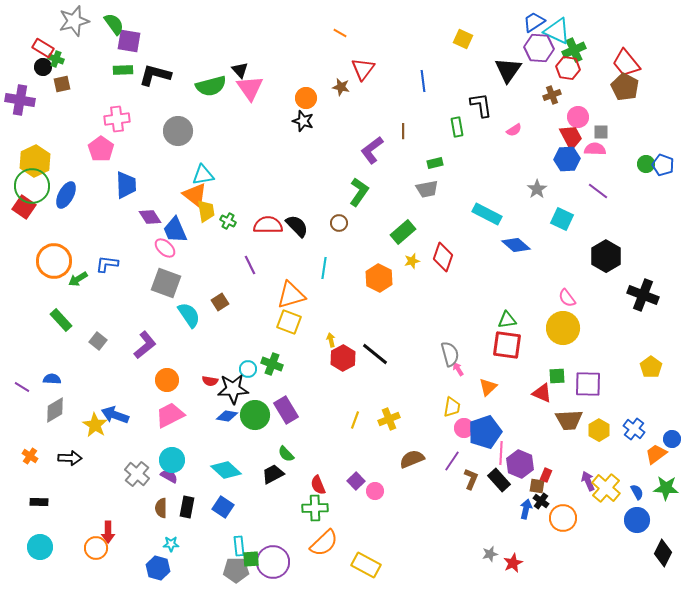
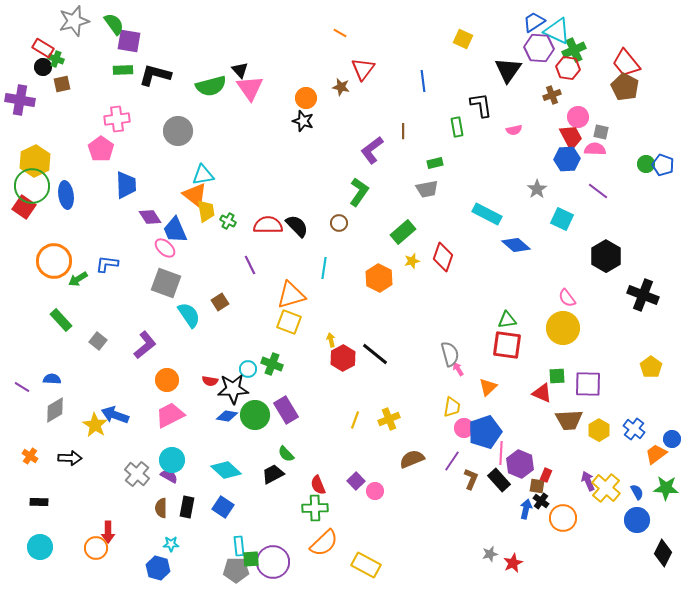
pink semicircle at (514, 130): rotated 21 degrees clockwise
gray square at (601, 132): rotated 14 degrees clockwise
blue ellipse at (66, 195): rotated 36 degrees counterclockwise
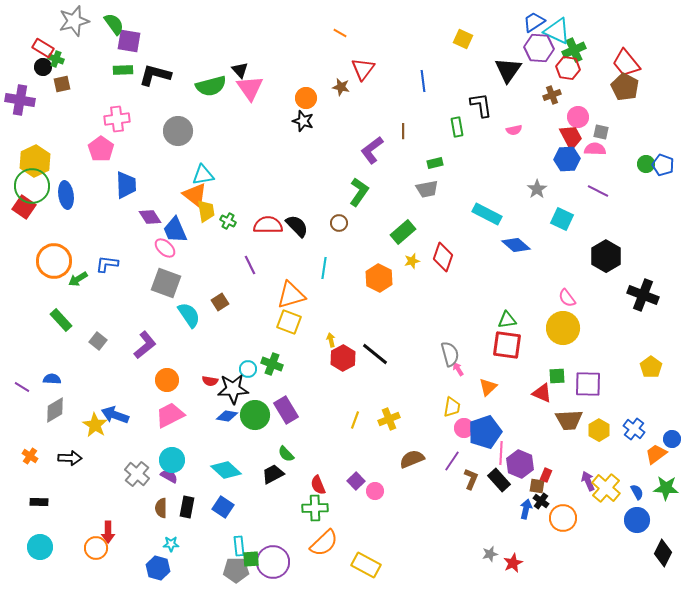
purple line at (598, 191): rotated 10 degrees counterclockwise
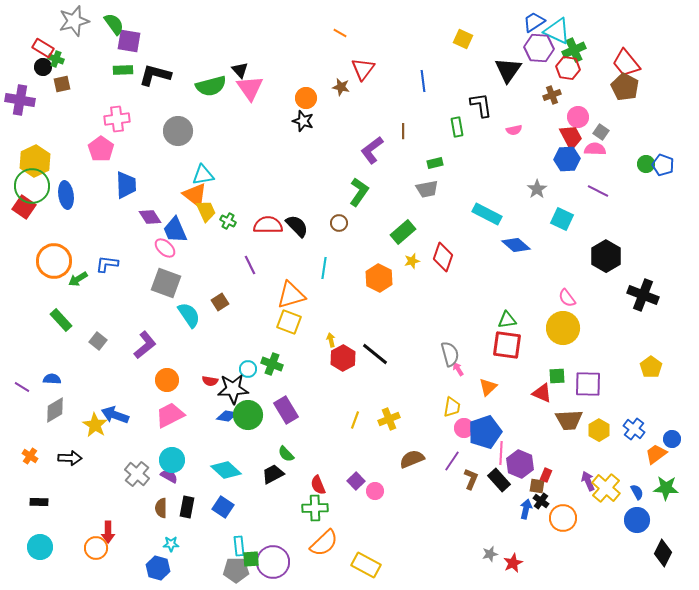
gray square at (601, 132): rotated 21 degrees clockwise
yellow trapezoid at (206, 211): rotated 15 degrees counterclockwise
green circle at (255, 415): moved 7 px left
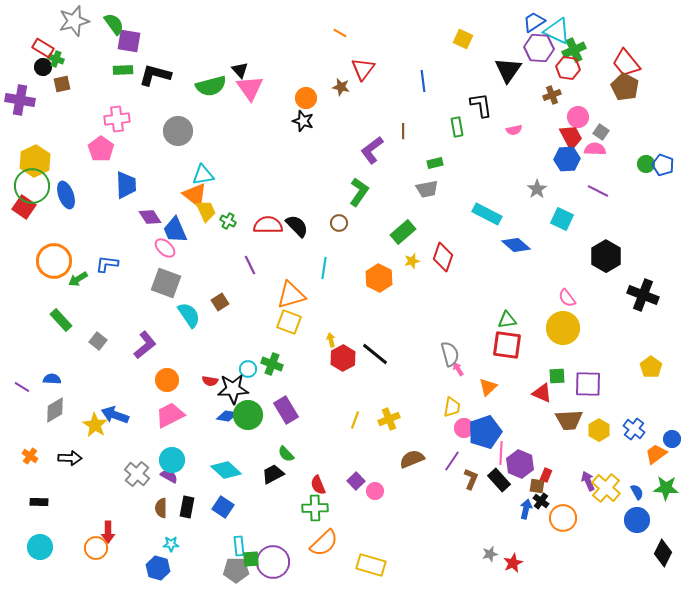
blue ellipse at (66, 195): rotated 12 degrees counterclockwise
yellow rectangle at (366, 565): moved 5 px right; rotated 12 degrees counterclockwise
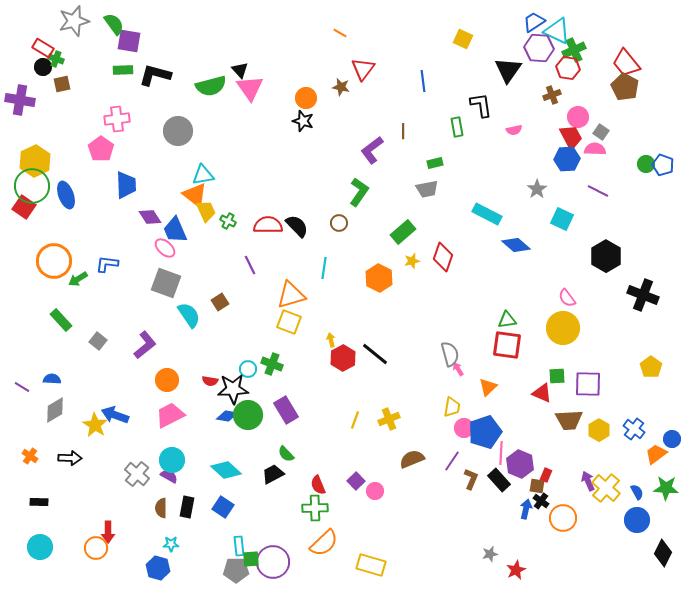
red star at (513, 563): moved 3 px right, 7 px down
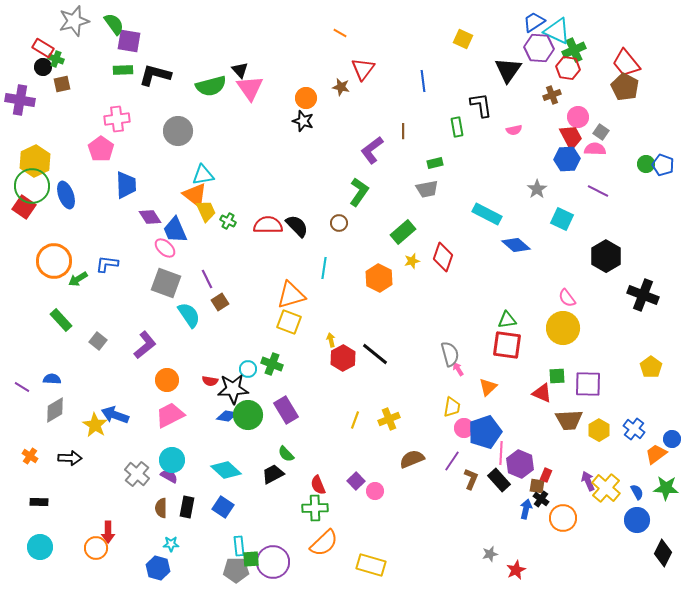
purple line at (250, 265): moved 43 px left, 14 px down
black cross at (541, 501): moved 2 px up
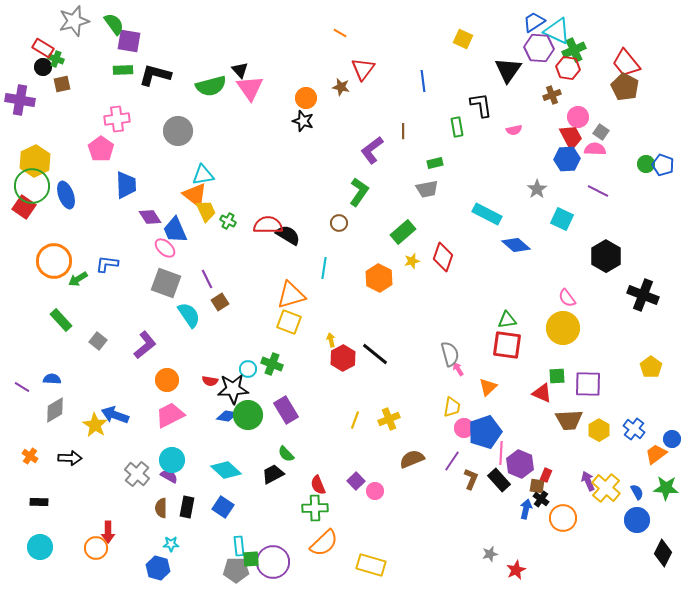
black semicircle at (297, 226): moved 9 px left, 9 px down; rotated 15 degrees counterclockwise
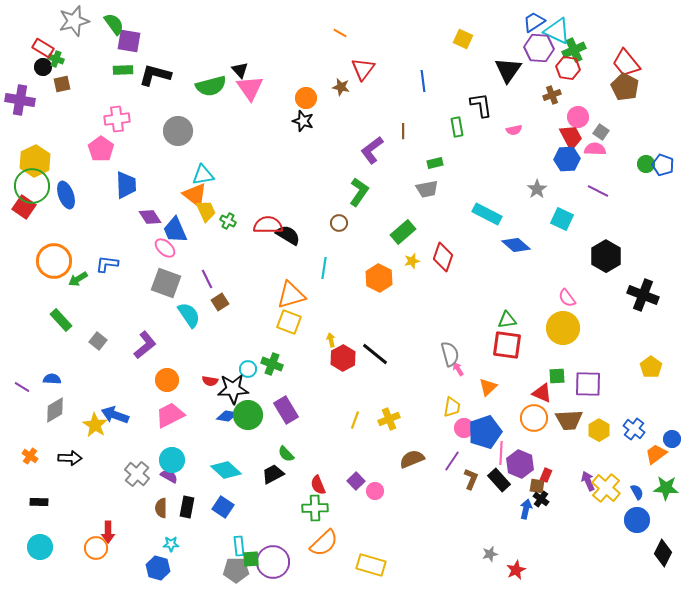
orange circle at (563, 518): moved 29 px left, 100 px up
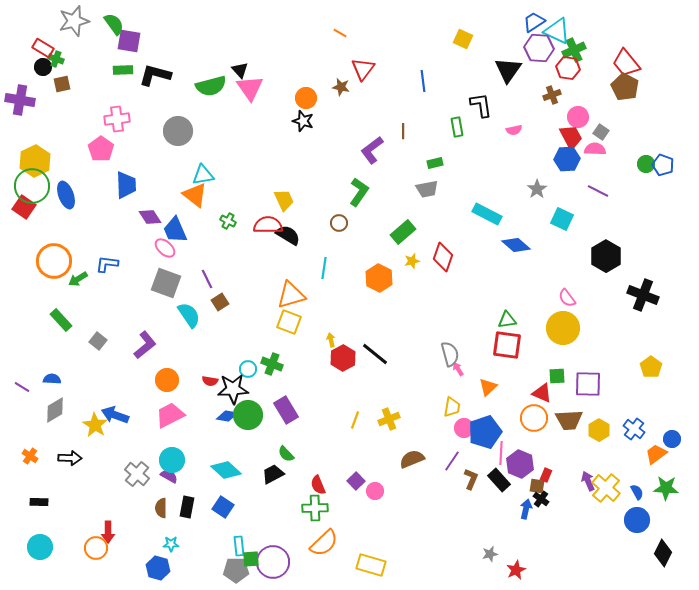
yellow trapezoid at (206, 211): moved 78 px right, 11 px up
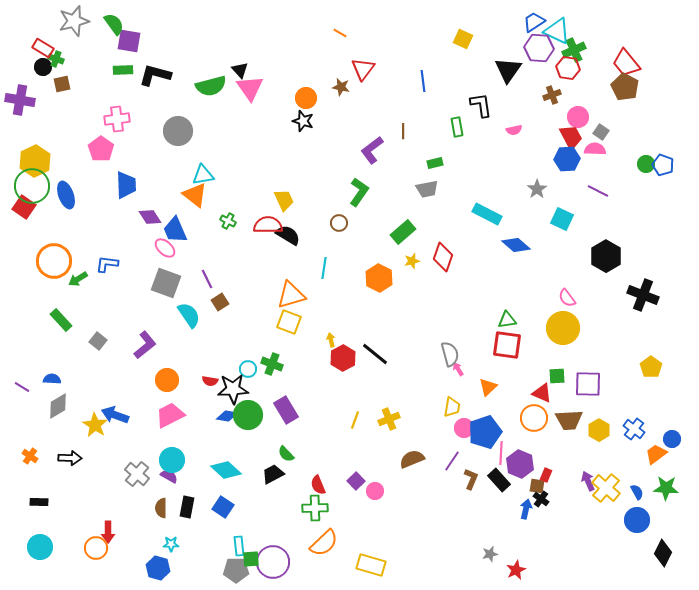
gray diamond at (55, 410): moved 3 px right, 4 px up
